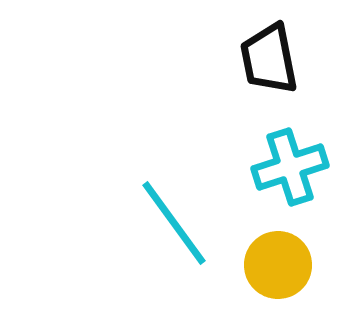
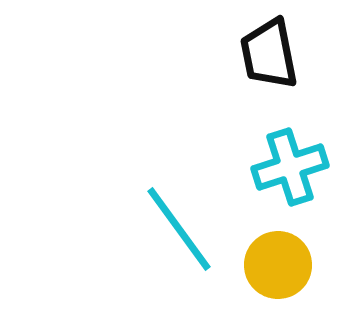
black trapezoid: moved 5 px up
cyan line: moved 5 px right, 6 px down
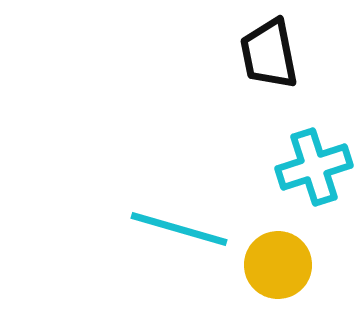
cyan cross: moved 24 px right
cyan line: rotated 38 degrees counterclockwise
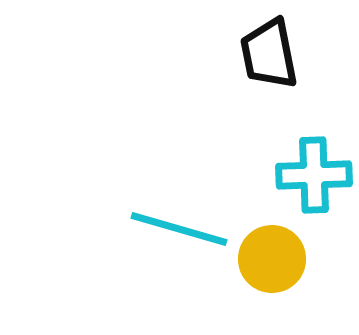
cyan cross: moved 8 px down; rotated 16 degrees clockwise
yellow circle: moved 6 px left, 6 px up
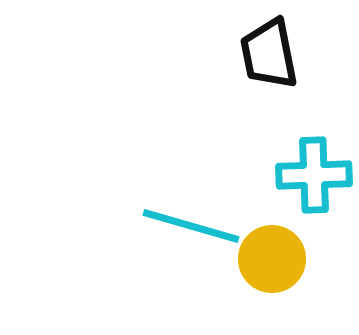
cyan line: moved 12 px right, 3 px up
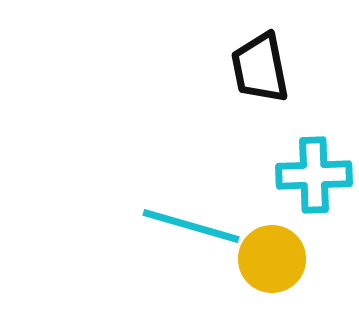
black trapezoid: moved 9 px left, 14 px down
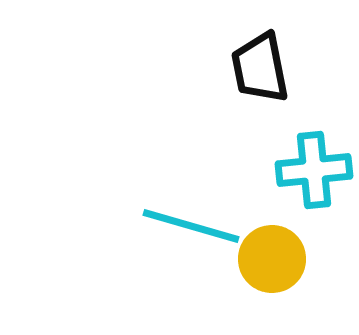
cyan cross: moved 5 px up; rotated 4 degrees counterclockwise
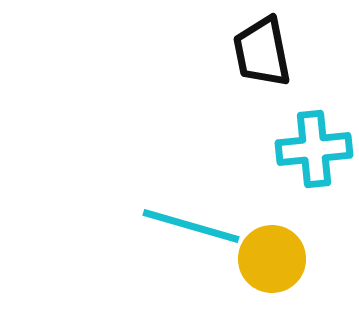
black trapezoid: moved 2 px right, 16 px up
cyan cross: moved 21 px up
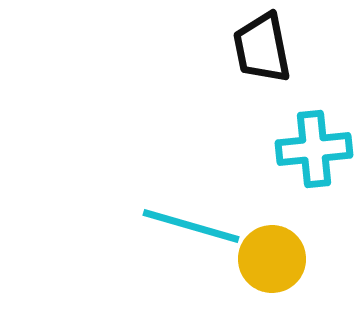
black trapezoid: moved 4 px up
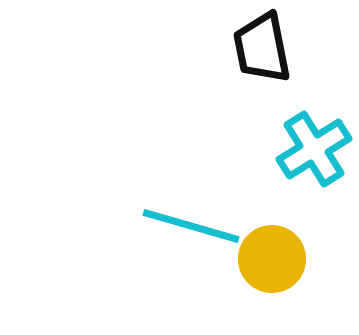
cyan cross: rotated 26 degrees counterclockwise
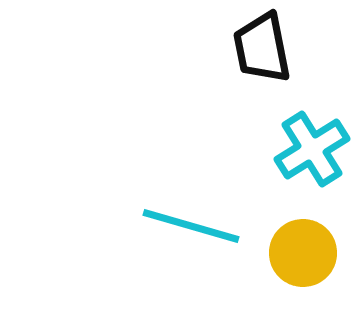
cyan cross: moved 2 px left
yellow circle: moved 31 px right, 6 px up
